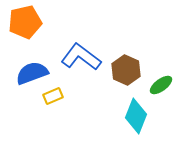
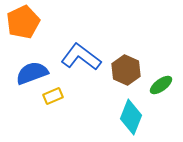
orange pentagon: moved 2 px left; rotated 12 degrees counterclockwise
cyan diamond: moved 5 px left, 1 px down
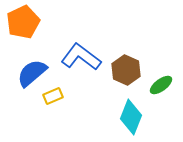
blue semicircle: rotated 20 degrees counterclockwise
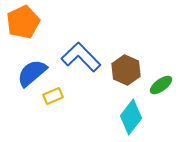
blue L-shape: rotated 9 degrees clockwise
cyan diamond: rotated 16 degrees clockwise
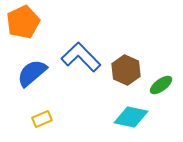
yellow rectangle: moved 11 px left, 23 px down
cyan diamond: rotated 64 degrees clockwise
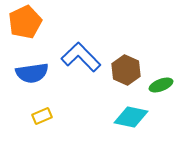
orange pentagon: moved 2 px right
blue semicircle: rotated 148 degrees counterclockwise
green ellipse: rotated 15 degrees clockwise
yellow rectangle: moved 3 px up
